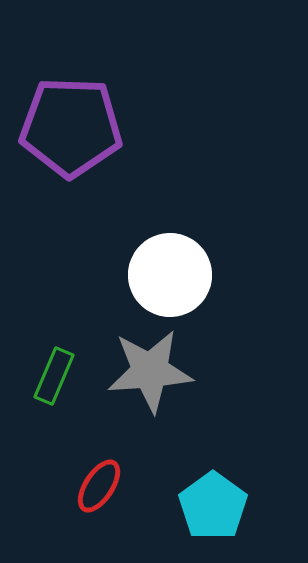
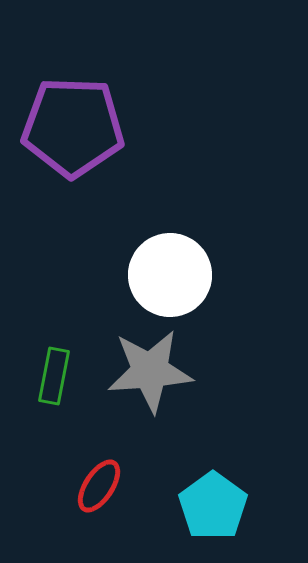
purple pentagon: moved 2 px right
green rectangle: rotated 12 degrees counterclockwise
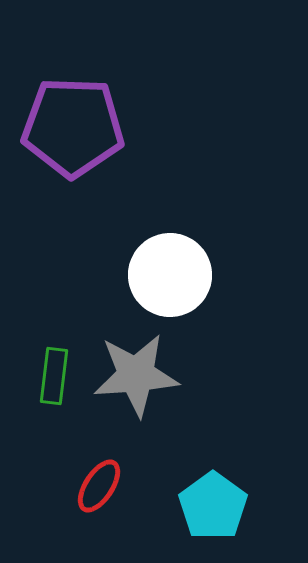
gray star: moved 14 px left, 4 px down
green rectangle: rotated 4 degrees counterclockwise
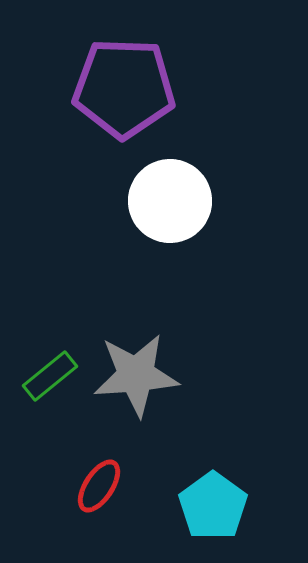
purple pentagon: moved 51 px right, 39 px up
white circle: moved 74 px up
green rectangle: moved 4 px left; rotated 44 degrees clockwise
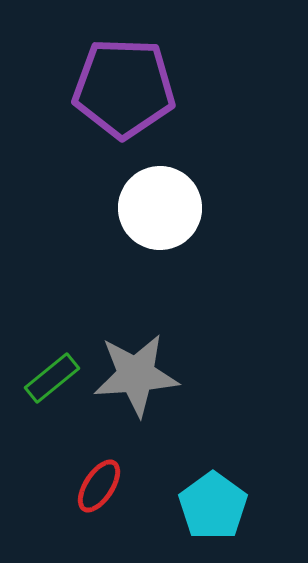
white circle: moved 10 px left, 7 px down
green rectangle: moved 2 px right, 2 px down
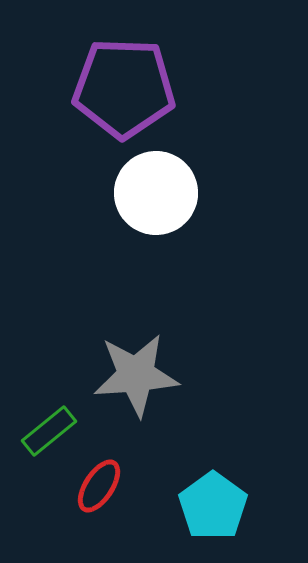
white circle: moved 4 px left, 15 px up
green rectangle: moved 3 px left, 53 px down
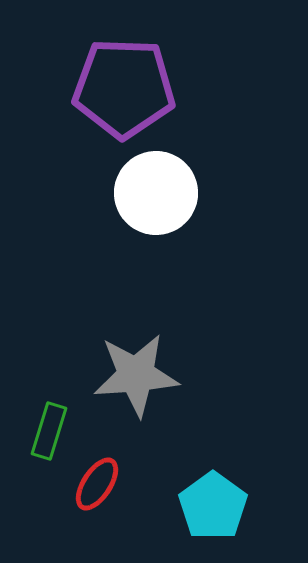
green rectangle: rotated 34 degrees counterclockwise
red ellipse: moved 2 px left, 2 px up
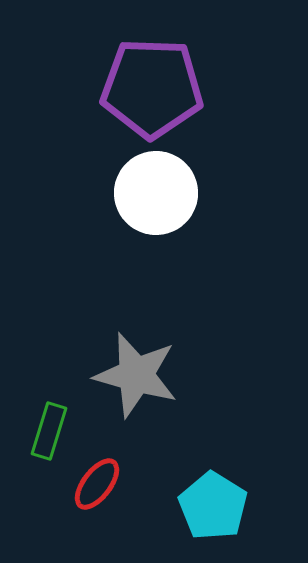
purple pentagon: moved 28 px right
gray star: rotated 20 degrees clockwise
red ellipse: rotated 4 degrees clockwise
cyan pentagon: rotated 4 degrees counterclockwise
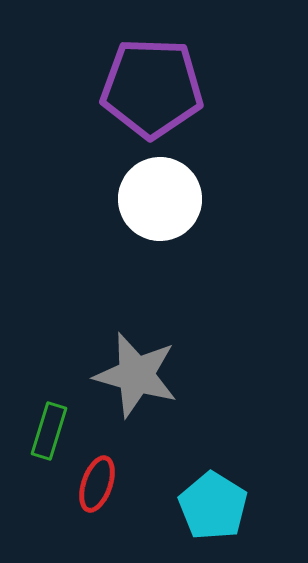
white circle: moved 4 px right, 6 px down
red ellipse: rotated 18 degrees counterclockwise
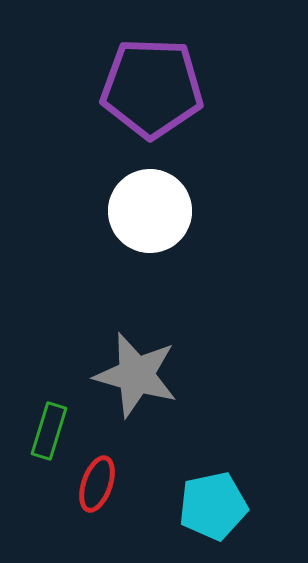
white circle: moved 10 px left, 12 px down
cyan pentagon: rotated 28 degrees clockwise
